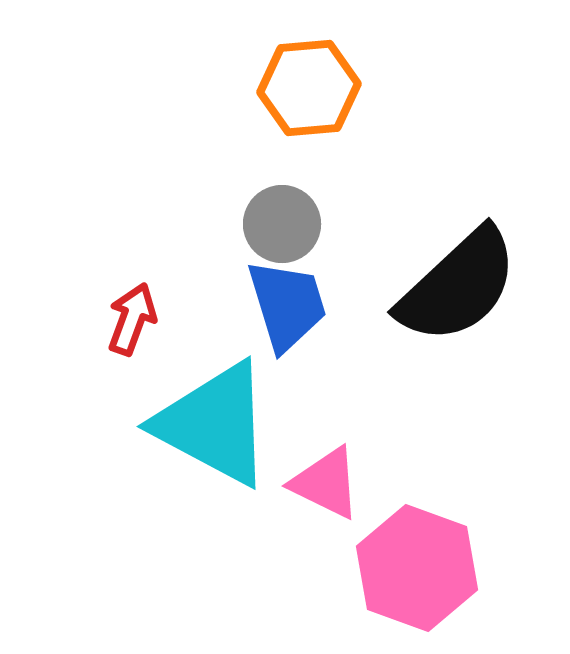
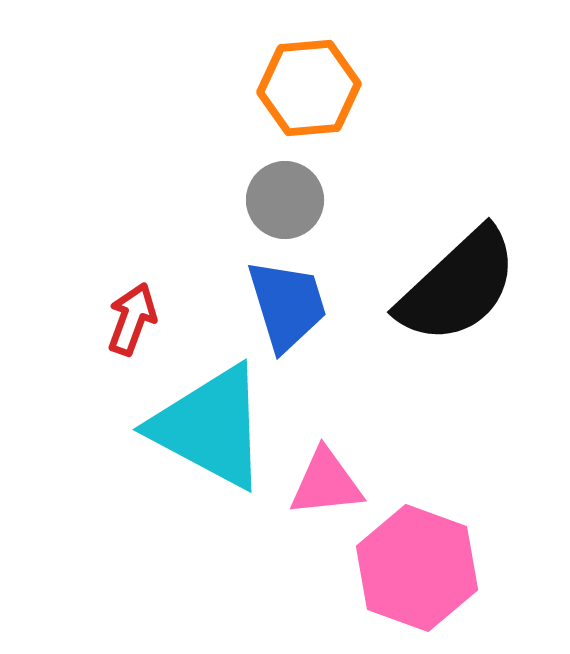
gray circle: moved 3 px right, 24 px up
cyan triangle: moved 4 px left, 3 px down
pink triangle: rotated 32 degrees counterclockwise
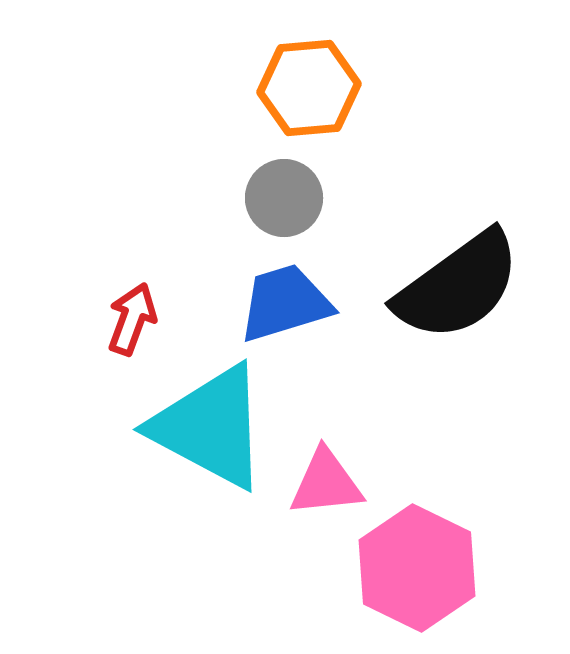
gray circle: moved 1 px left, 2 px up
black semicircle: rotated 7 degrees clockwise
blue trapezoid: moved 2 px left, 2 px up; rotated 90 degrees counterclockwise
pink hexagon: rotated 6 degrees clockwise
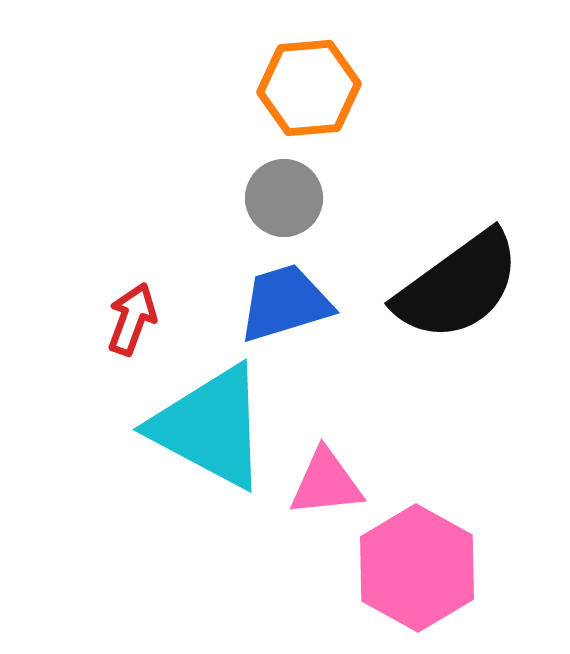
pink hexagon: rotated 3 degrees clockwise
